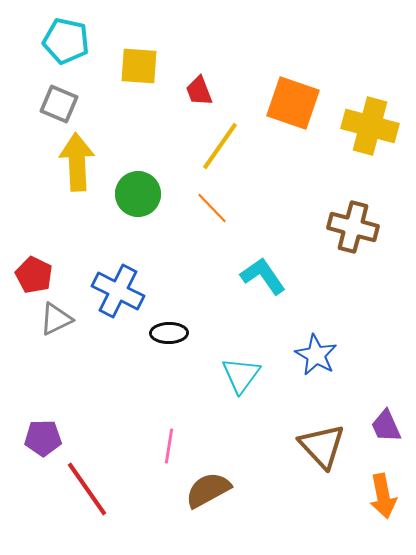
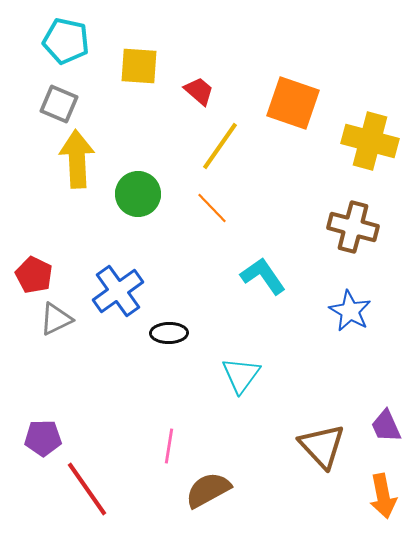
red trapezoid: rotated 152 degrees clockwise
yellow cross: moved 15 px down
yellow arrow: moved 3 px up
blue cross: rotated 27 degrees clockwise
blue star: moved 34 px right, 44 px up
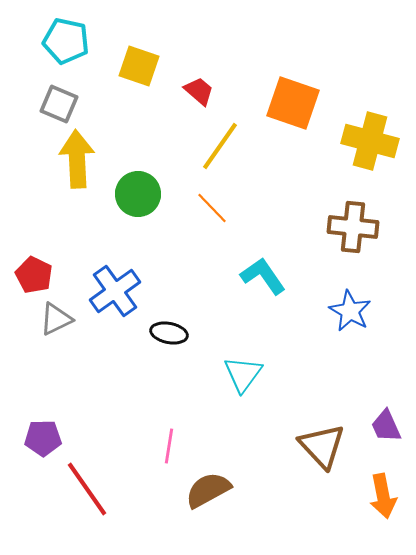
yellow square: rotated 15 degrees clockwise
brown cross: rotated 9 degrees counterclockwise
blue cross: moved 3 px left
black ellipse: rotated 12 degrees clockwise
cyan triangle: moved 2 px right, 1 px up
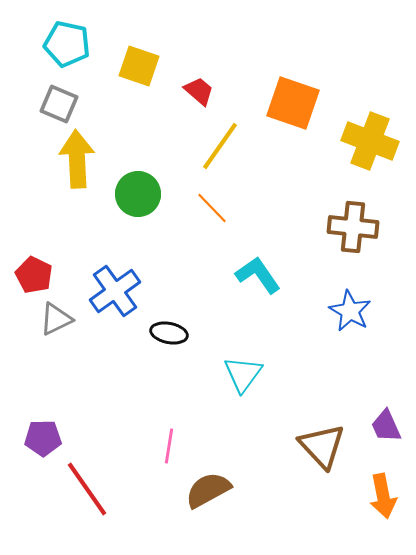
cyan pentagon: moved 1 px right, 3 px down
yellow cross: rotated 6 degrees clockwise
cyan L-shape: moved 5 px left, 1 px up
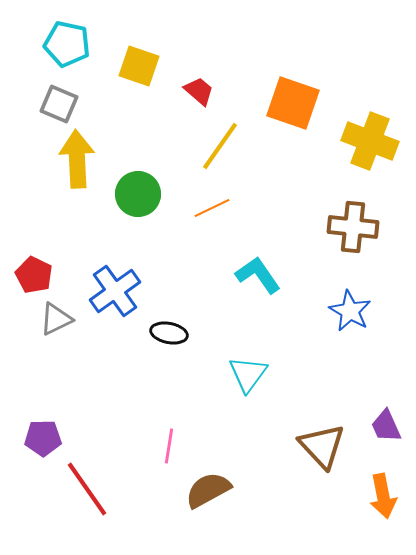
orange line: rotated 72 degrees counterclockwise
cyan triangle: moved 5 px right
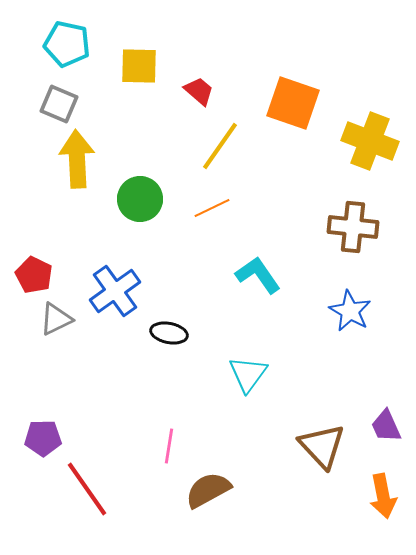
yellow square: rotated 18 degrees counterclockwise
green circle: moved 2 px right, 5 px down
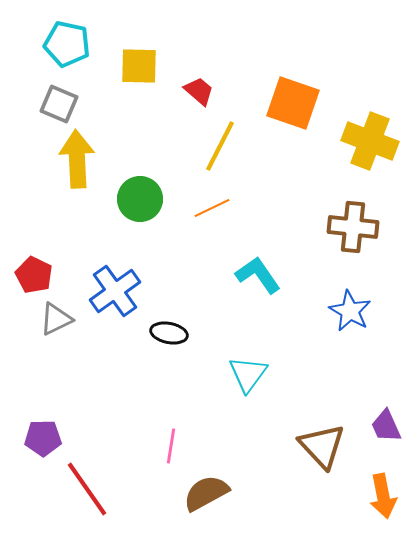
yellow line: rotated 8 degrees counterclockwise
pink line: moved 2 px right
brown semicircle: moved 2 px left, 3 px down
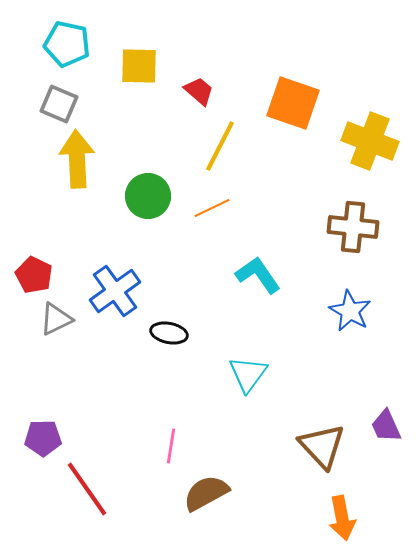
green circle: moved 8 px right, 3 px up
orange arrow: moved 41 px left, 22 px down
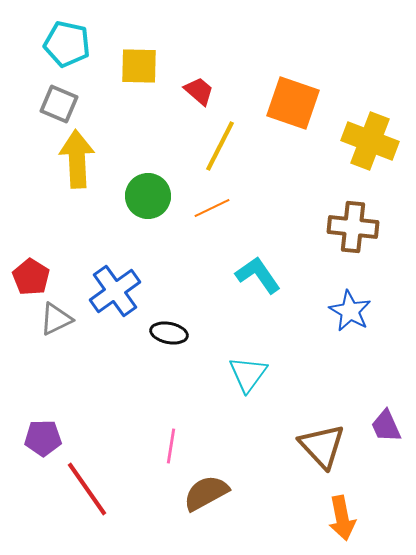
red pentagon: moved 3 px left, 2 px down; rotated 6 degrees clockwise
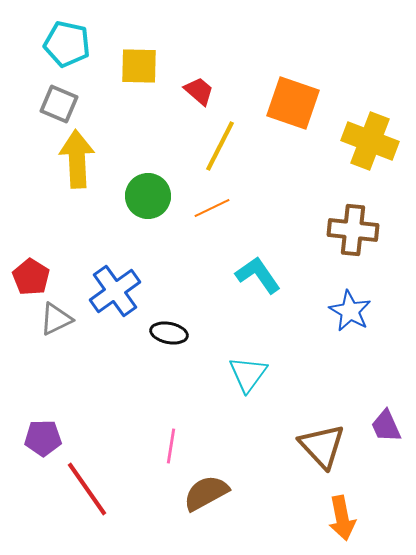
brown cross: moved 3 px down
